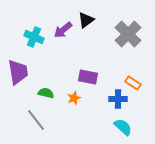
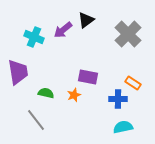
orange star: moved 3 px up
cyan semicircle: rotated 54 degrees counterclockwise
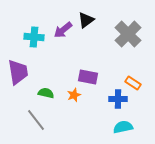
cyan cross: rotated 18 degrees counterclockwise
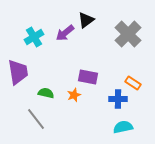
purple arrow: moved 2 px right, 3 px down
cyan cross: rotated 36 degrees counterclockwise
gray line: moved 1 px up
